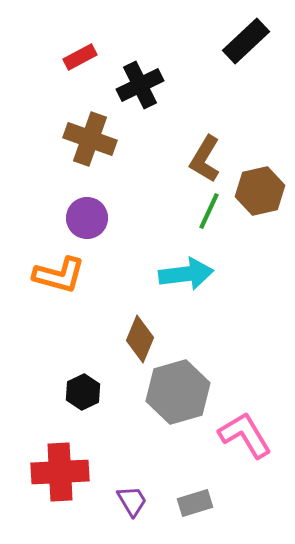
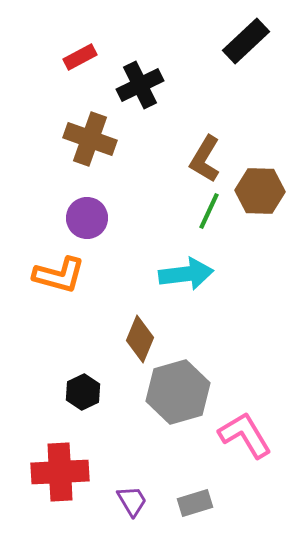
brown hexagon: rotated 15 degrees clockwise
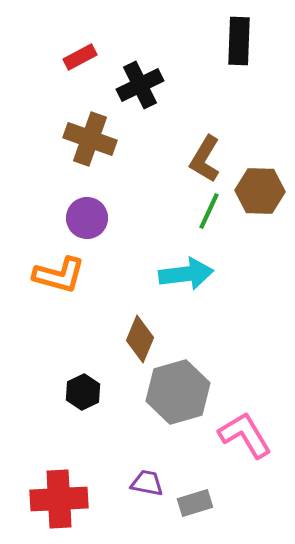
black rectangle: moved 7 px left; rotated 45 degrees counterclockwise
red cross: moved 1 px left, 27 px down
purple trapezoid: moved 15 px right, 18 px up; rotated 48 degrees counterclockwise
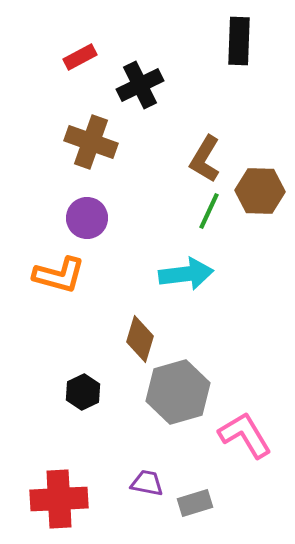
brown cross: moved 1 px right, 3 px down
brown diamond: rotated 6 degrees counterclockwise
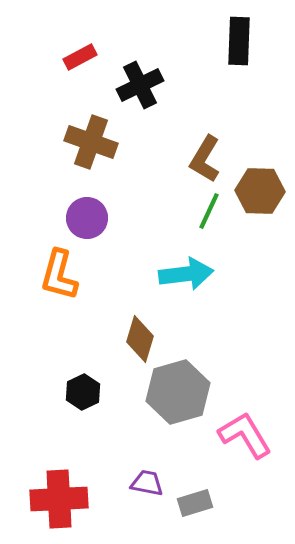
orange L-shape: rotated 90 degrees clockwise
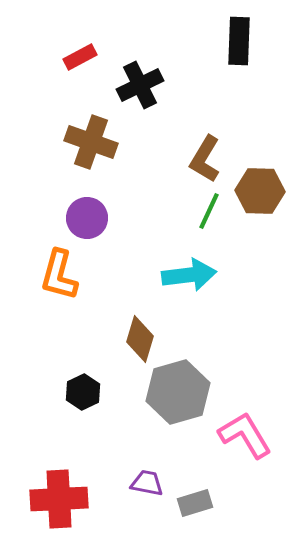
cyan arrow: moved 3 px right, 1 px down
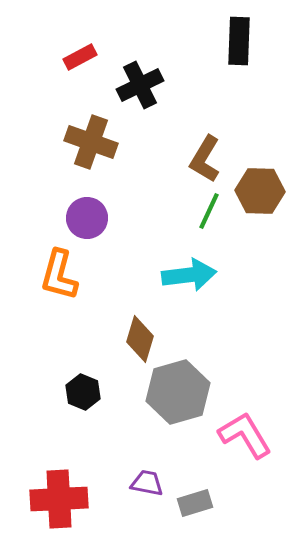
black hexagon: rotated 12 degrees counterclockwise
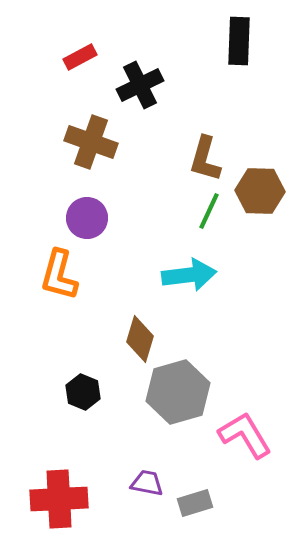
brown L-shape: rotated 15 degrees counterclockwise
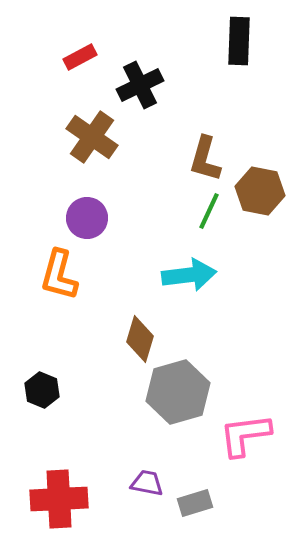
brown cross: moved 1 px right, 5 px up; rotated 15 degrees clockwise
brown hexagon: rotated 9 degrees clockwise
black hexagon: moved 41 px left, 2 px up
pink L-shape: rotated 66 degrees counterclockwise
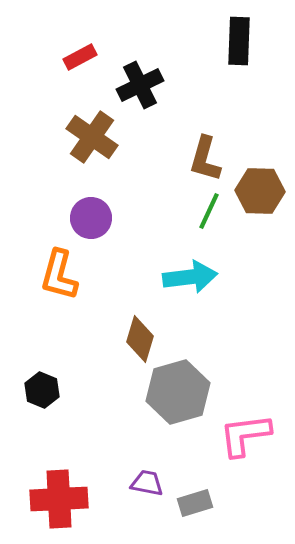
brown hexagon: rotated 9 degrees counterclockwise
purple circle: moved 4 px right
cyan arrow: moved 1 px right, 2 px down
